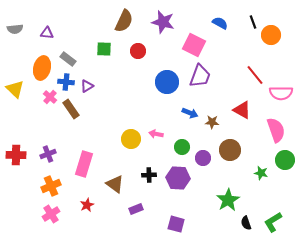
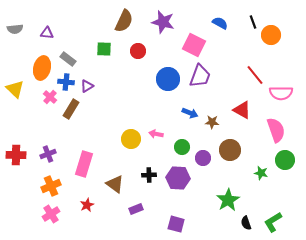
blue circle at (167, 82): moved 1 px right, 3 px up
brown rectangle at (71, 109): rotated 66 degrees clockwise
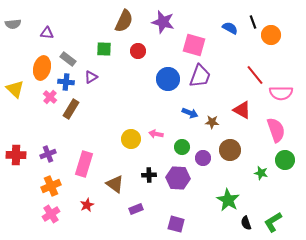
blue semicircle at (220, 23): moved 10 px right, 5 px down
gray semicircle at (15, 29): moved 2 px left, 5 px up
pink square at (194, 45): rotated 10 degrees counterclockwise
purple triangle at (87, 86): moved 4 px right, 9 px up
green star at (228, 200): rotated 10 degrees counterclockwise
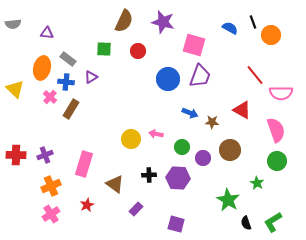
purple cross at (48, 154): moved 3 px left, 1 px down
green circle at (285, 160): moved 8 px left, 1 px down
green star at (261, 173): moved 4 px left, 10 px down; rotated 16 degrees clockwise
purple rectangle at (136, 209): rotated 24 degrees counterclockwise
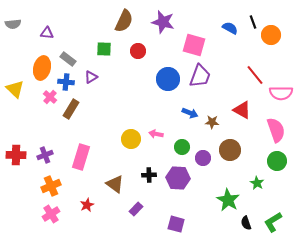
pink rectangle at (84, 164): moved 3 px left, 7 px up
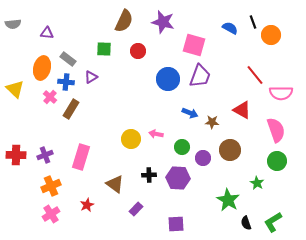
purple square at (176, 224): rotated 18 degrees counterclockwise
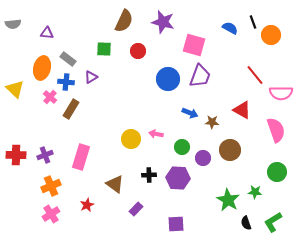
green circle at (277, 161): moved 11 px down
green star at (257, 183): moved 2 px left, 9 px down; rotated 24 degrees counterclockwise
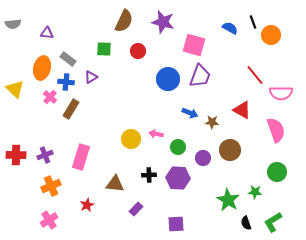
green circle at (182, 147): moved 4 px left
brown triangle at (115, 184): rotated 30 degrees counterclockwise
pink cross at (51, 214): moved 2 px left, 6 px down
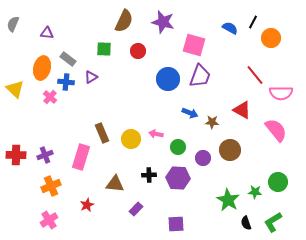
black line at (253, 22): rotated 48 degrees clockwise
gray semicircle at (13, 24): rotated 119 degrees clockwise
orange circle at (271, 35): moved 3 px down
brown rectangle at (71, 109): moved 31 px right, 24 px down; rotated 54 degrees counterclockwise
pink semicircle at (276, 130): rotated 20 degrees counterclockwise
green circle at (277, 172): moved 1 px right, 10 px down
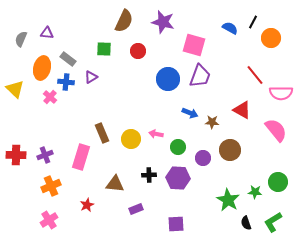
gray semicircle at (13, 24): moved 8 px right, 15 px down
purple rectangle at (136, 209): rotated 24 degrees clockwise
